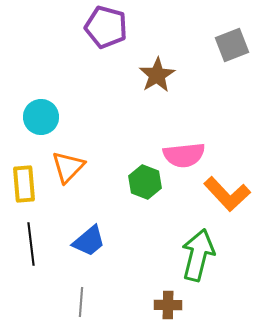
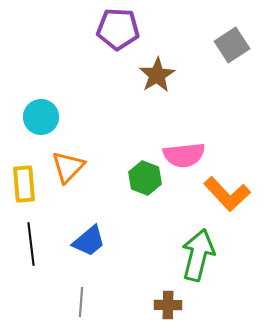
purple pentagon: moved 12 px right, 2 px down; rotated 12 degrees counterclockwise
gray square: rotated 12 degrees counterclockwise
green hexagon: moved 4 px up
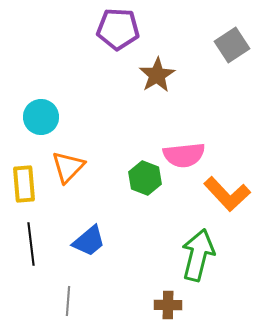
gray line: moved 13 px left, 1 px up
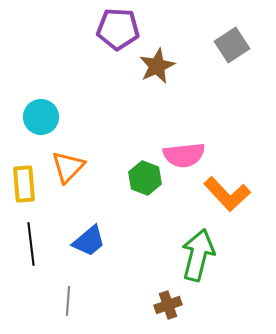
brown star: moved 9 px up; rotated 6 degrees clockwise
brown cross: rotated 20 degrees counterclockwise
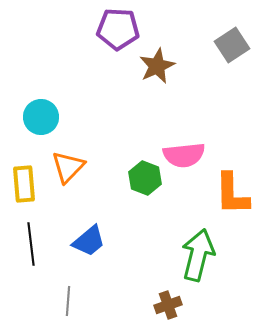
orange L-shape: moved 5 px right; rotated 42 degrees clockwise
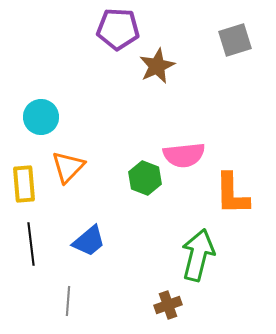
gray square: moved 3 px right, 5 px up; rotated 16 degrees clockwise
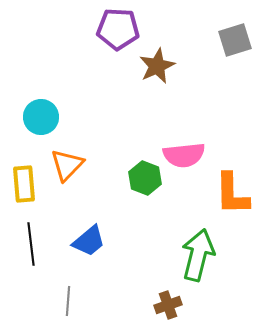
orange triangle: moved 1 px left, 2 px up
